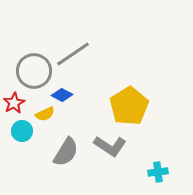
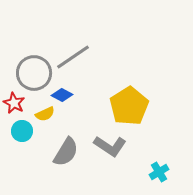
gray line: moved 3 px down
gray circle: moved 2 px down
red star: rotated 15 degrees counterclockwise
cyan cross: moved 1 px right; rotated 24 degrees counterclockwise
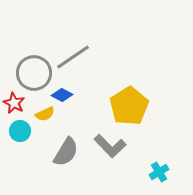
cyan circle: moved 2 px left
gray L-shape: rotated 12 degrees clockwise
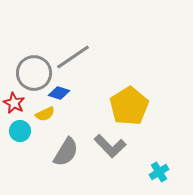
blue diamond: moved 3 px left, 2 px up; rotated 10 degrees counterclockwise
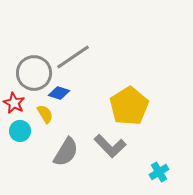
yellow semicircle: rotated 96 degrees counterclockwise
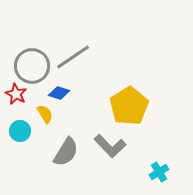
gray circle: moved 2 px left, 7 px up
red star: moved 2 px right, 9 px up
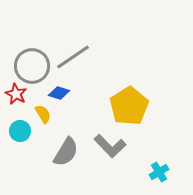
yellow semicircle: moved 2 px left
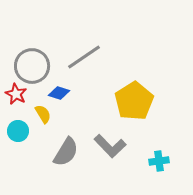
gray line: moved 11 px right
yellow pentagon: moved 5 px right, 5 px up
cyan circle: moved 2 px left
cyan cross: moved 11 px up; rotated 24 degrees clockwise
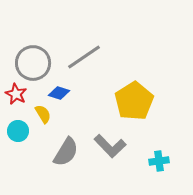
gray circle: moved 1 px right, 3 px up
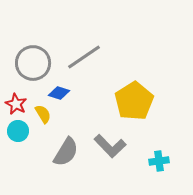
red star: moved 10 px down
